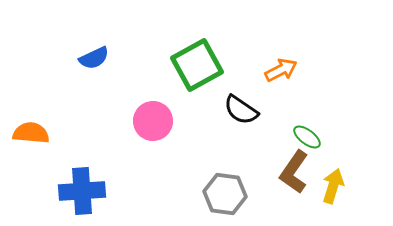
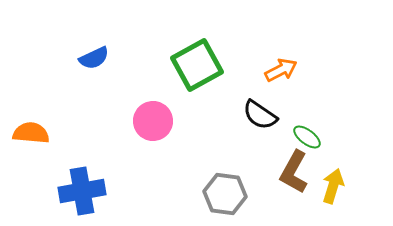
black semicircle: moved 19 px right, 5 px down
brown L-shape: rotated 6 degrees counterclockwise
blue cross: rotated 6 degrees counterclockwise
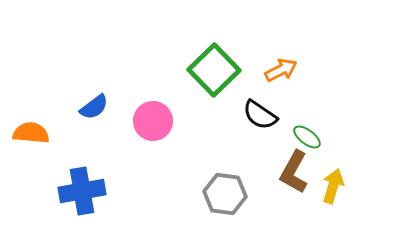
blue semicircle: moved 49 px down; rotated 12 degrees counterclockwise
green square: moved 17 px right, 5 px down; rotated 15 degrees counterclockwise
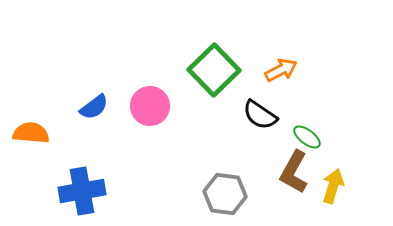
pink circle: moved 3 px left, 15 px up
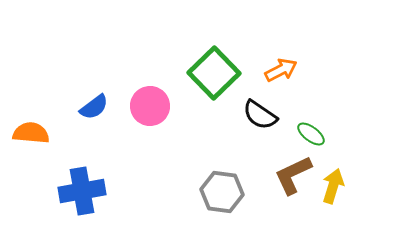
green square: moved 3 px down
green ellipse: moved 4 px right, 3 px up
brown L-shape: moved 1 px left, 3 px down; rotated 36 degrees clockwise
gray hexagon: moved 3 px left, 2 px up
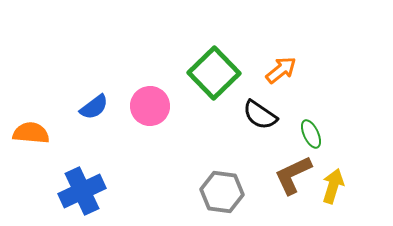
orange arrow: rotated 12 degrees counterclockwise
green ellipse: rotated 28 degrees clockwise
blue cross: rotated 15 degrees counterclockwise
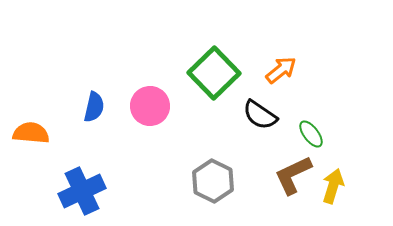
blue semicircle: rotated 40 degrees counterclockwise
green ellipse: rotated 12 degrees counterclockwise
gray hexagon: moved 9 px left, 11 px up; rotated 18 degrees clockwise
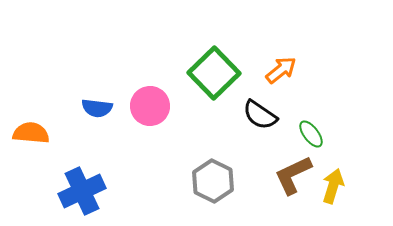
blue semicircle: moved 3 px right, 1 px down; rotated 84 degrees clockwise
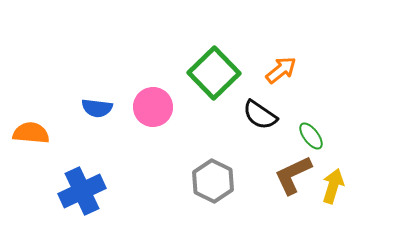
pink circle: moved 3 px right, 1 px down
green ellipse: moved 2 px down
